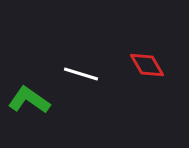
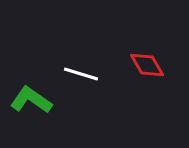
green L-shape: moved 2 px right
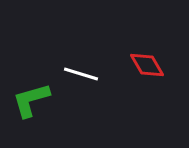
green L-shape: rotated 51 degrees counterclockwise
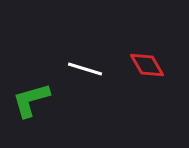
white line: moved 4 px right, 5 px up
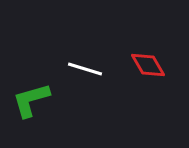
red diamond: moved 1 px right
